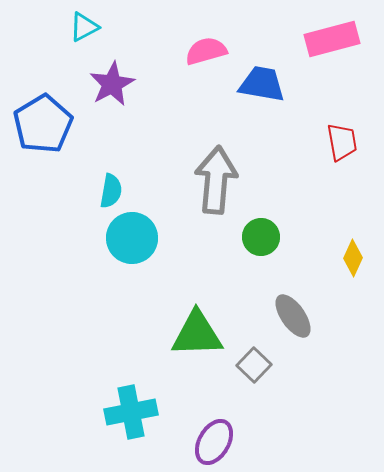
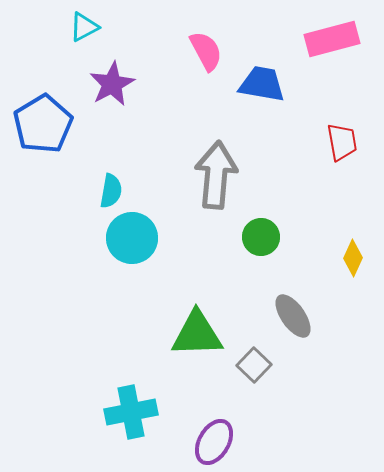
pink semicircle: rotated 78 degrees clockwise
gray arrow: moved 5 px up
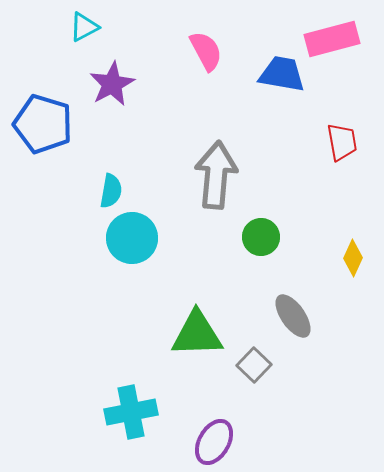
blue trapezoid: moved 20 px right, 10 px up
blue pentagon: rotated 24 degrees counterclockwise
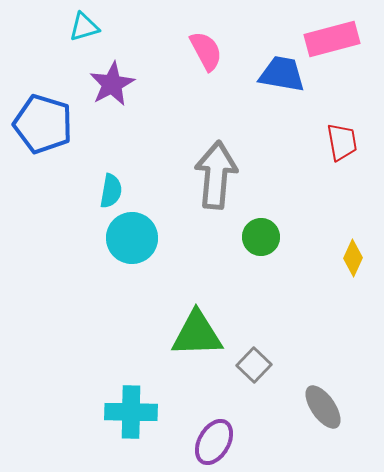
cyan triangle: rotated 12 degrees clockwise
gray ellipse: moved 30 px right, 91 px down
cyan cross: rotated 12 degrees clockwise
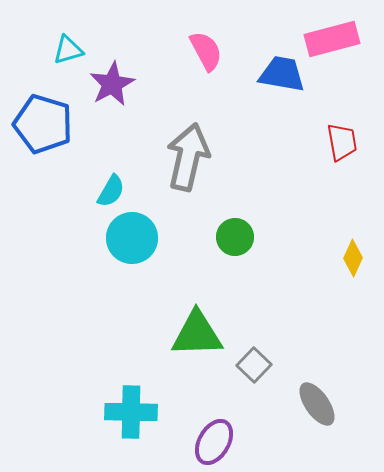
cyan triangle: moved 16 px left, 23 px down
gray arrow: moved 28 px left, 18 px up; rotated 8 degrees clockwise
cyan semicircle: rotated 20 degrees clockwise
green circle: moved 26 px left
gray ellipse: moved 6 px left, 3 px up
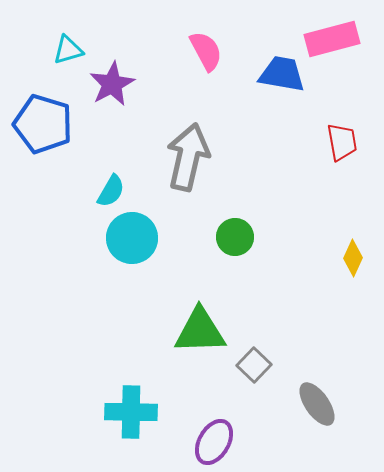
green triangle: moved 3 px right, 3 px up
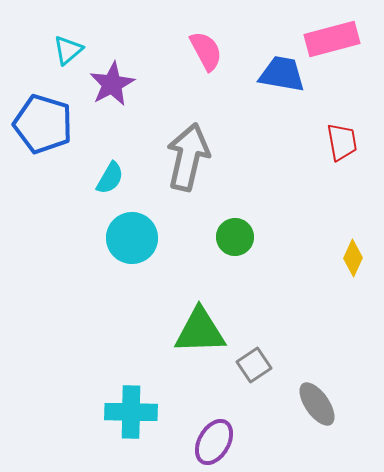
cyan triangle: rotated 24 degrees counterclockwise
cyan semicircle: moved 1 px left, 13 px up
gray square: rotated 12 degrees clockwise
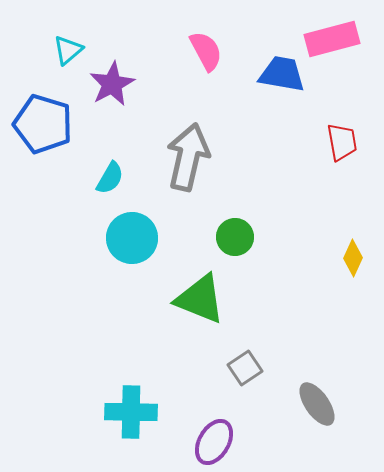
green triangle: moved 32 px up; rotated 24 degrees clockwise
gray square: moved 9 px left, 3 px down
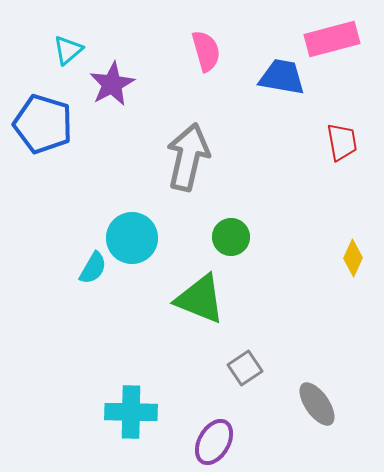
pink semicircle: rotated 12 degrees clockwise
blue trapezoid: moved 3 px down
cyan semicircle: moved 17 px left, 90 px down
green circle: moved 4 px left
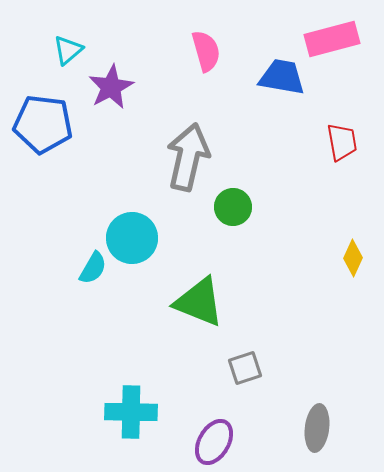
purple star: moved 1 px left, 3 px down
blue pentagon: rotated 10 degrees counterclockwise
green circle: moved 2 px right, 30 px up
green triangle: moved 1 px left, 3 px down
gray square: rotated 16 degrees clockwise
gray ellipse: moved 24 px down; rotated 42 degrees clockwise
